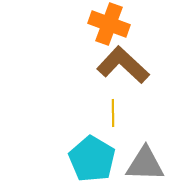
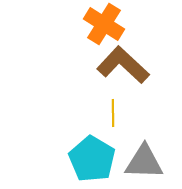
orange cross: moved 5 px left; rotated 12 degrees clockwise
gray triangle: moved 1 px left, 2 px up
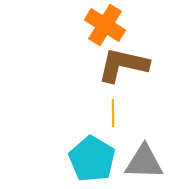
orange cross: moved 1 px right, 1 px down
brown L-shape: rotated 30 degrees counterclockwise
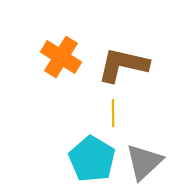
orange cross: moved 44 px left, 32 px down
gray triangle: rotated 45 degrees counterclockwise
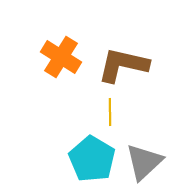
yellow line: moved 3 px left, 1 px up
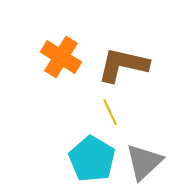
yellow line: rotated 24 degrees counterclockwise
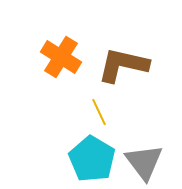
yellow line: moved 11 px left
gray triangle: rotated 24 degrees counterclockwise
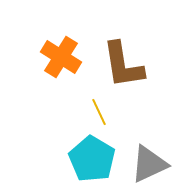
brown L-shape: rotated 112 degrees counterclockwise
gray triangle: moved 5 px right, 2 px down; rotated 42 degrees clockwise
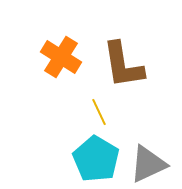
cyan pentagon: moved 4 px right
gray triangle: moved 1 px left
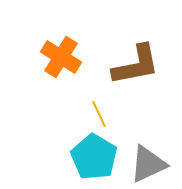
brown L-shape: moved 13 px right; rotated 92 degrees counterclockwise
yellow line: moved 2 px down
cyan pentagon: moved 2 px left, 2 px up
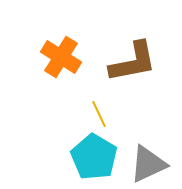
brown L-shape: moved 3 px left, 3 px up
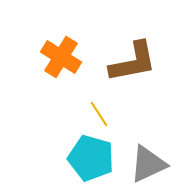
yellow line: rotated 8 degrees counterclockwise
cyan pentagon: moved 3 px left, 1 px down; rotated 15 degrees counterclockwise
